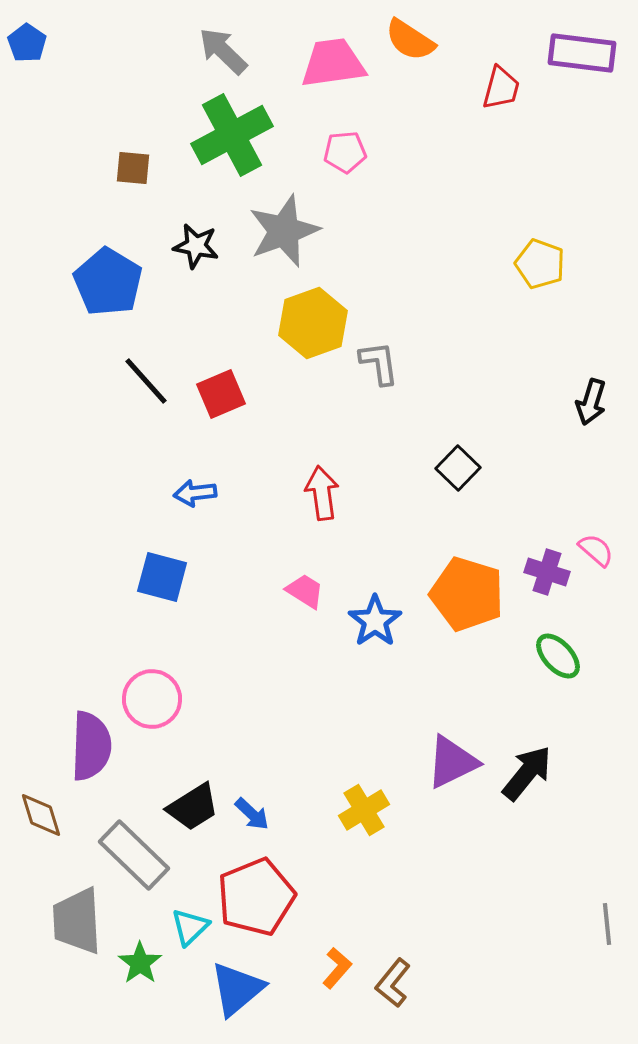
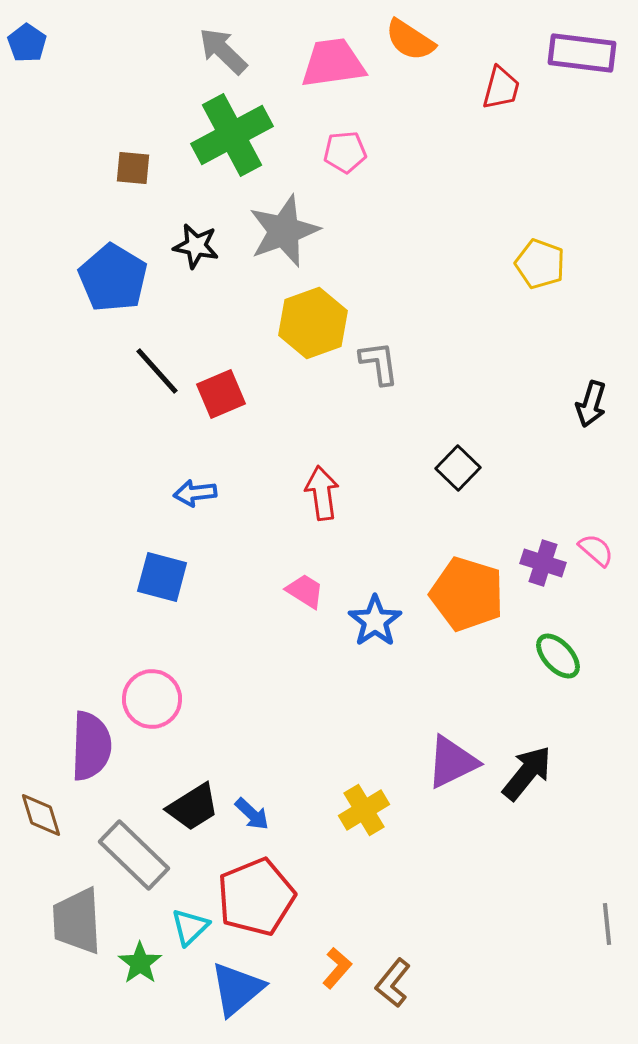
blue pentagon at (108, 282): moved 5 px right, 4 px up
black line at (146, 381): moved 11 px right, 10 px up
black arrow at (591, 402): moved 2 px down
purple cross at (547, 572): moved 4 px left, 9 px up
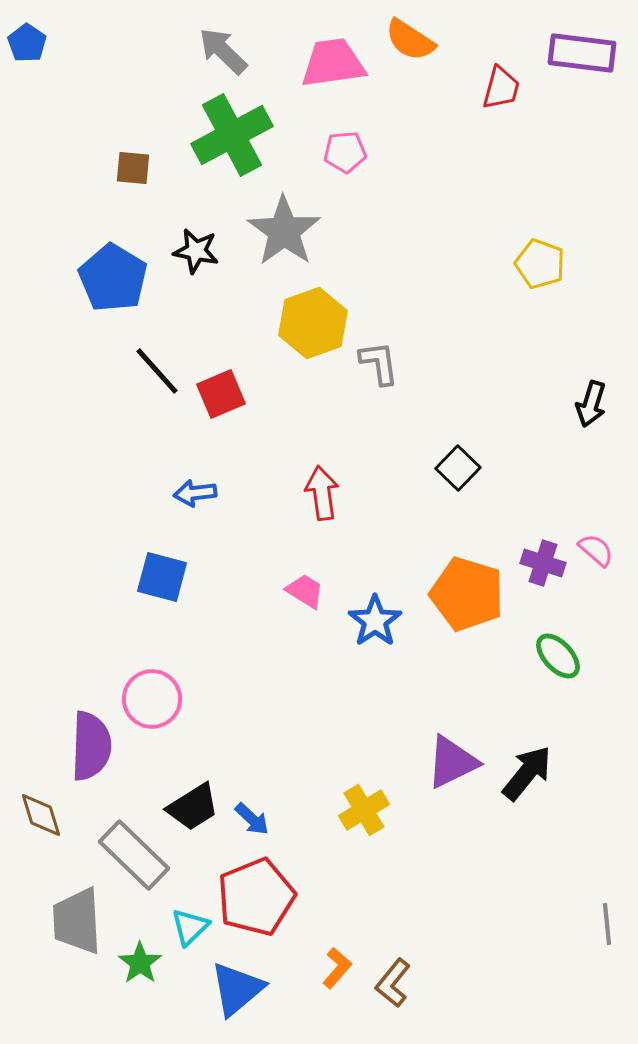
gray star at (284, 231): rotated 16 degrees counterclockwise
black star at (196, 246): moved 5 px down
blue arrow at (252, 814): moved 5 px down
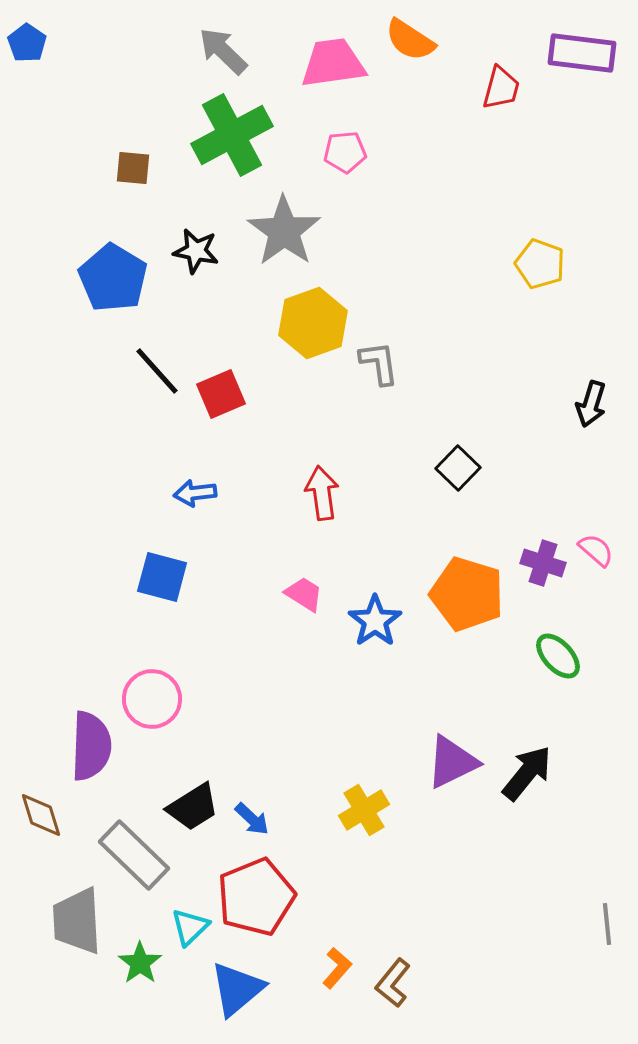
pink trapezoid at (305, 591): moved 1 px left, 3 px down
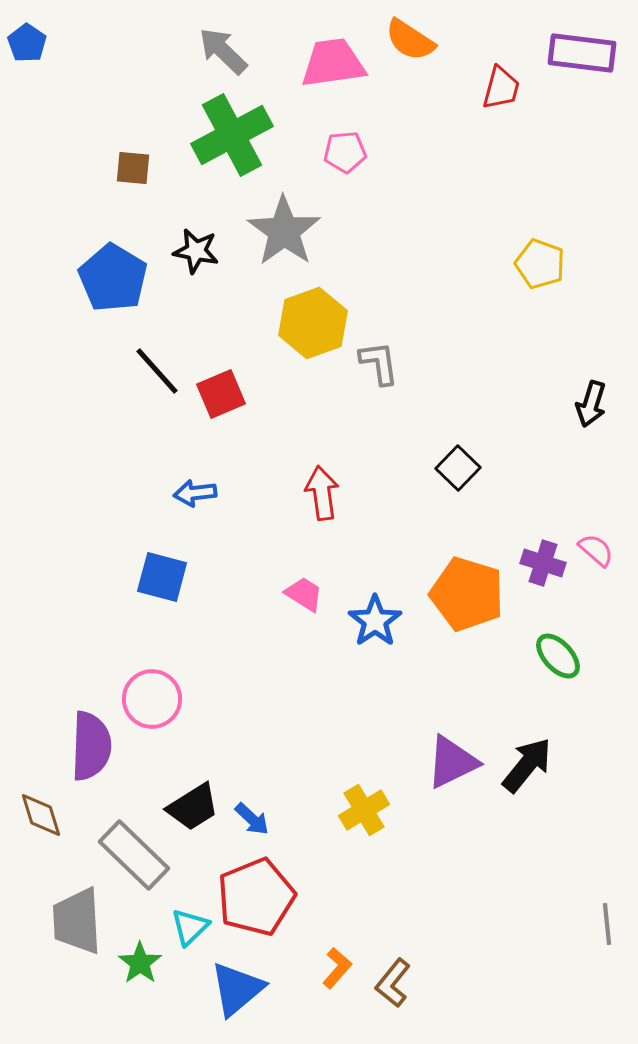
black arrow at (527, 773): moved 8 px up
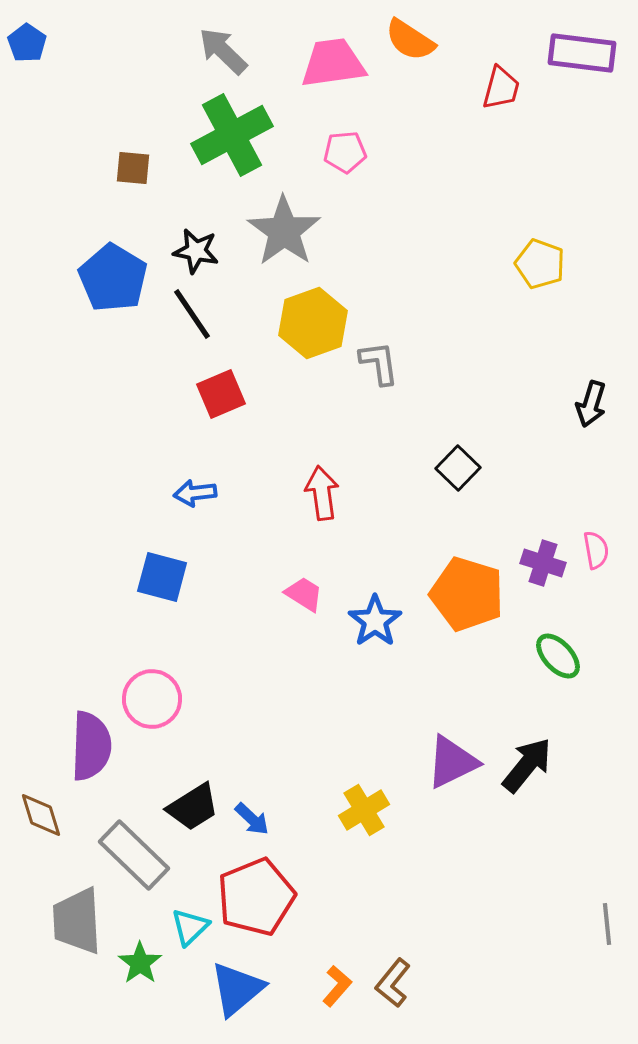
black line at (157, 371): moved 35 px right, 57 px up; rotated 8 degrees clockwise
pink semicircle at (596, 550): rotated 39 degrees clockwise
orange L-shape at (337, 968): moved 18 px down
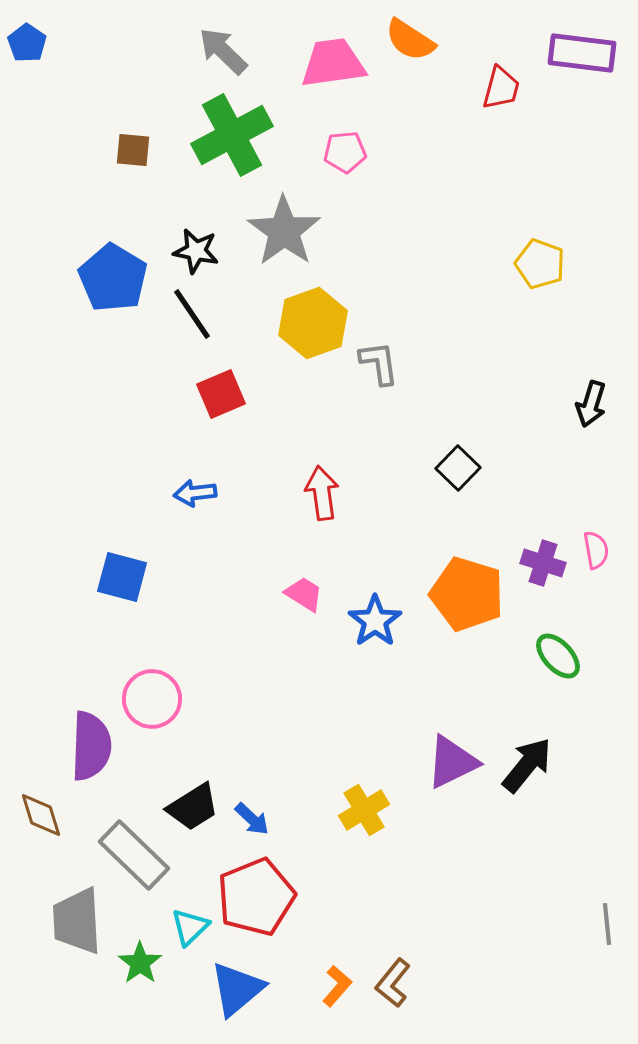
brown square at (133, 168): moved 18 px up
blue square at (162, 577): moved 40 px left
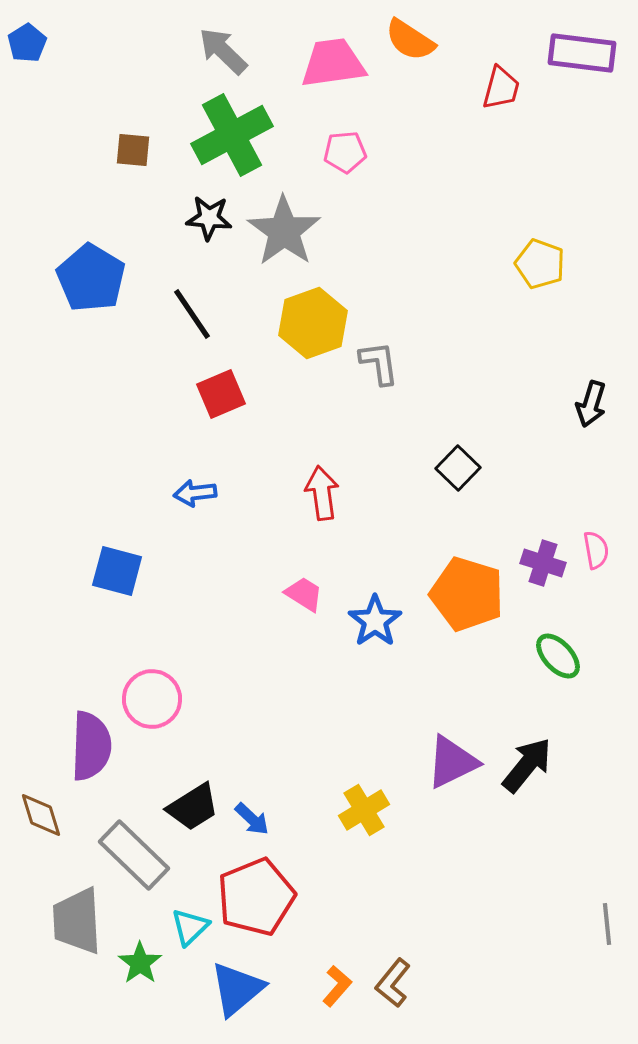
blue pentagon at (27, 43): rotated 6 degrees clockwise
black star at (196, 251): moved 13 px right, 33 px up; rotated 6 degrees counterclockwise
blue pentagon at (113, 278): moved 22 px left
blue square at (122, 577): moved 5 px left, 6 px up
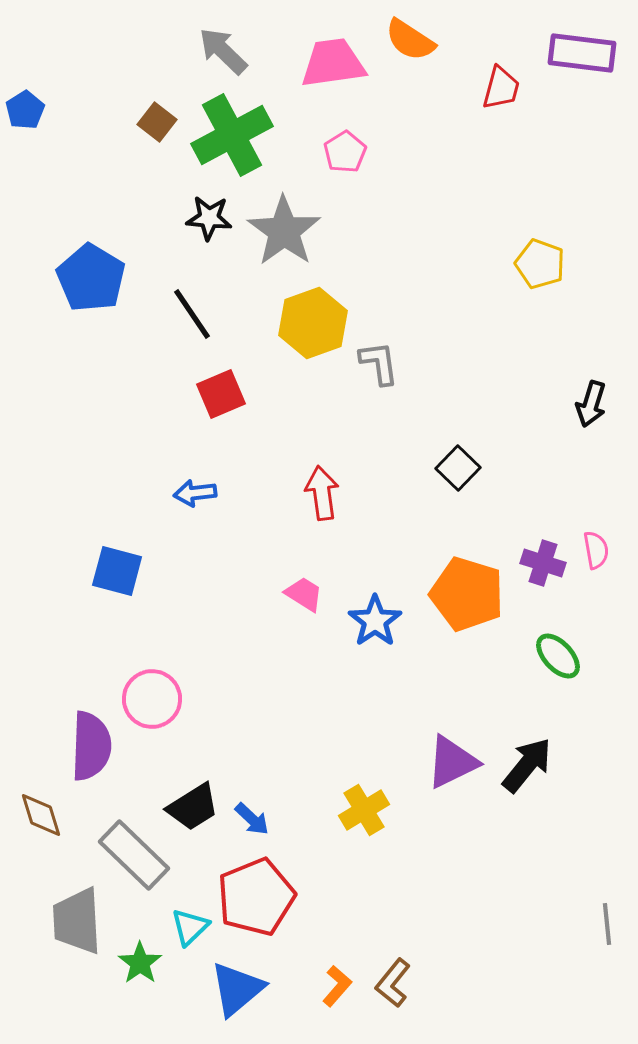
blue pentagon at (27, 43): moved 2 px left, 67 px down
brown square at (133, 150): moved 24 px right, 28 px up; rotated 33 degrees clockwise
pink pentagon at (345, 152): rotated 27 degrees counterclockwise
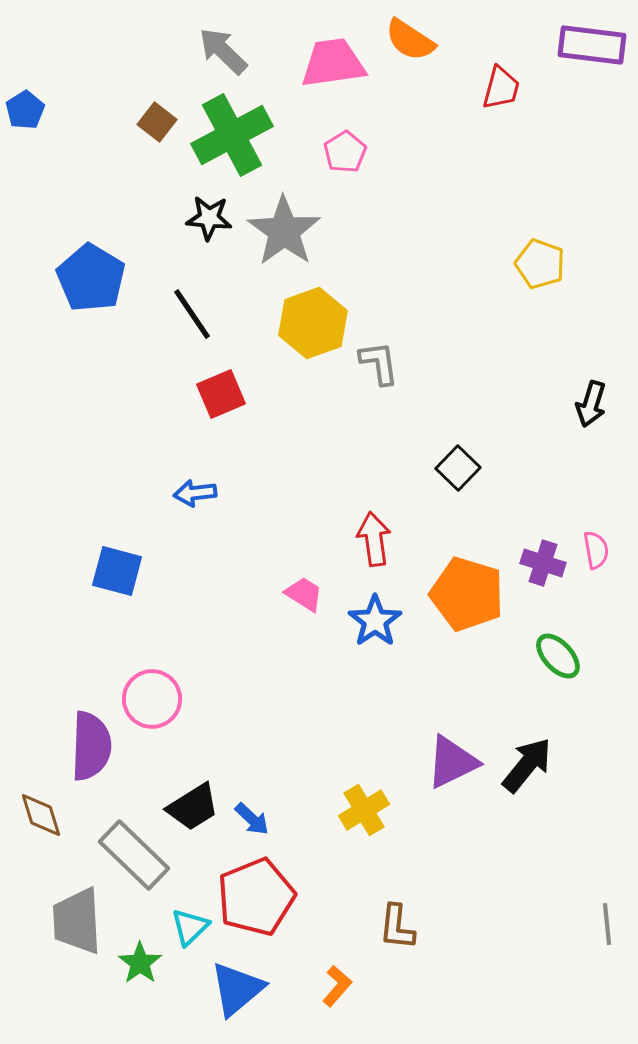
purple rectangle at (582, 53): moved 10 px right, 8 px up
red arrow at (322, 493): moved 52 px right, 46 px down
brown L-shape at (393, 983): moved 4 px right, 56 px up; rotated 33 degrees counterclockwise
